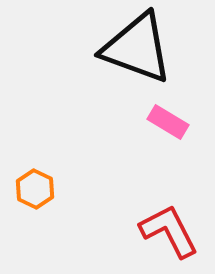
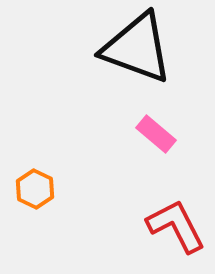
pink rectangle: moved 12 px left, 12 px down; rotated 9 degrees clockwise
red L-shape: moved 7 px right, 5 px up
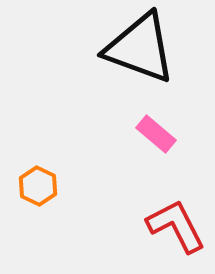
black triangle: moved 3 px right
orange hexagon: moved 3 px right, 3 px up
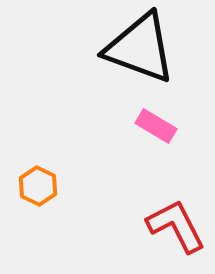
pink rectangle: moved 8 px up; rotated 9 degrees counterclockwise
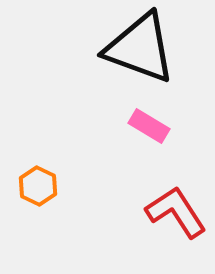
pink rectangle: moved 7 px left
red L-shape: moved 14 px up; rotated 6 degrees counterclockwise
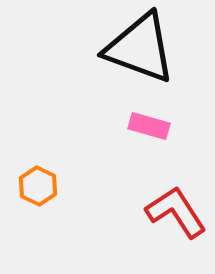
pink rectangle: rotated 15 degrees counterclockwise
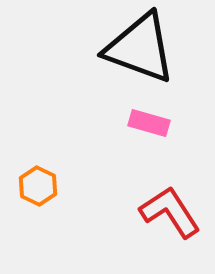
pink rectangle: moved 3 px up
red L-shape: moved 6 px left
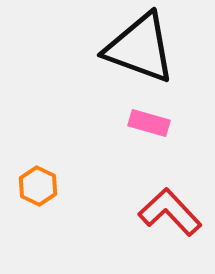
red L-shape: rotated 10 degrees counterclockwise
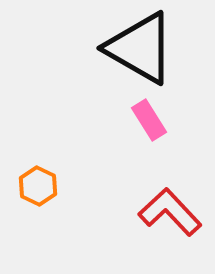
black triangle: rotated 10 degrees clockwise
pink rectangle: moved 3 px up; rotated 42 degrees clockwise
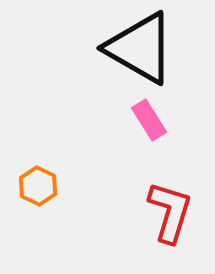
red L-shape: rotated 60 degrees clockwise
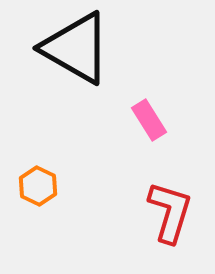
black triangle: moved 64 px left
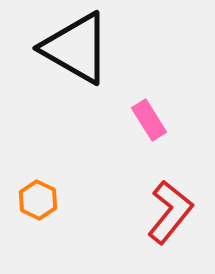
orange hexagon: moved 14 px down
red L-shape: rotated 22 degrees clockwise
